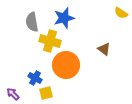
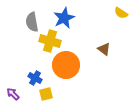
blue star: rotated 10 degrees counterclockwise
yellow square: moved 1 px down
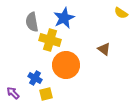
yellow cross: moved 1 px up
purple arrow: moved 1 px up
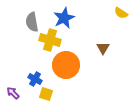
brown triangle: moved 1 px left, 1 px up; rotated 24 degrees clockwise
blue cross: moved 1 px down
yellow square: rotated 32 degrees clockwise
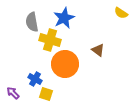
brown triangle: moved 5 px left, 2 px down; rotated 24 degrees counterclockwise
orange circle: moved 1 px left, 1 px up
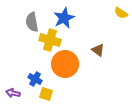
purple arrow: rotated 32 degrees counterclockwise
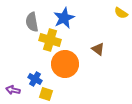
brown triangle: moved 1 px up
purple arrow: moved 3 px up
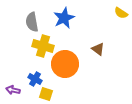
yellow cross: moved 7 px left, 6 px down
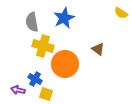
purple arrow: moved 5 px right
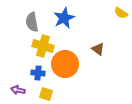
blue cross: moved 3 px right, 6 px up; rotated 24 degrees counterclockwise
